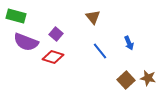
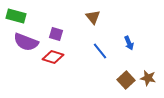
purple square: rotated 24 degrees counterclockwise
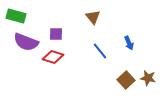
purple square: rotated 16 degrees counterclockwise
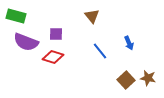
brown triangle: moved 1 px left, 1 px up
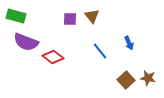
purple square: moved 14 px right, 15 px up
red diamond: rotated 20 degrees clockwise
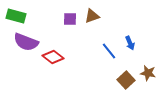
brown triangle: rotated 49 degrees clockwise
blue arrow: moved 1 px right
blue line: moved 9 px right
brown star: moved 5 px up
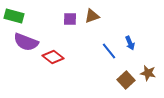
green rectangle: moved 2 px left
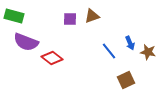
red diamond: moved 1 px left, 1 px down
brown star: moved 21 px up
brown square: rotated 18 degrees clockwise
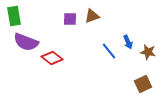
green rectangle: rotated 66 degrees clockwise
blue arrow: moved 2 px left, 1 px up
brown square: moved 17 px right, 4 px down
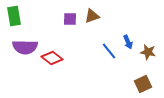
purple semicircle: moved 1 px left, 5 px down; rotated 20 degrees counterclockwise
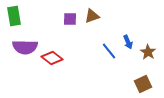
brown star: rotated 21 degrees clockwise
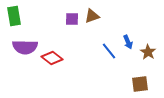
purple square: moved 2 px right
brown square: moved 3 px left; rotated 18 degrees clockwise
